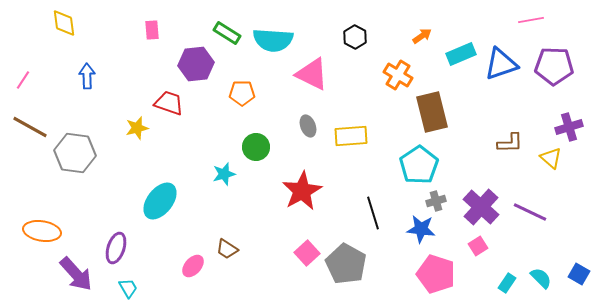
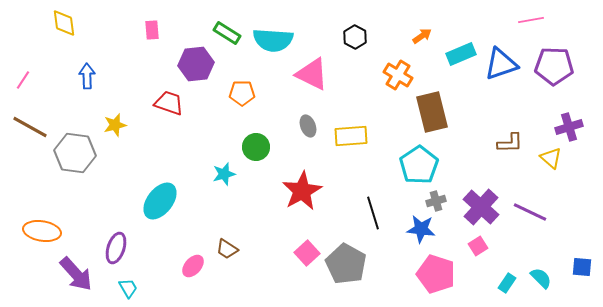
yellow star at (137, 128): moved 22 px left, 3 px up
blue square at (579, 274): moved 3 px right, 7 px up; rotated 25 degrees counterclockwise
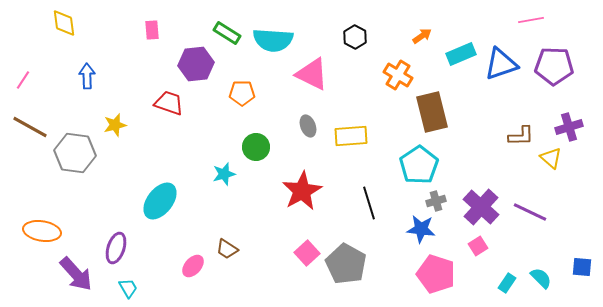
brown L-shape at (510, 143): moved 11 px right, 7 px up
black line at (373, 213): moved 4 px left, 10 px up
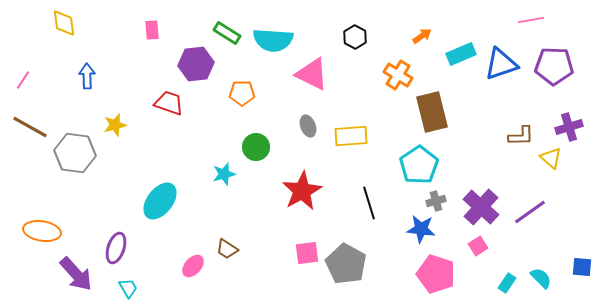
purple line at (530, 212): rotated 60 degrees counterclockwise
pink square at (307, 253): rotated 35 degrees clockwise
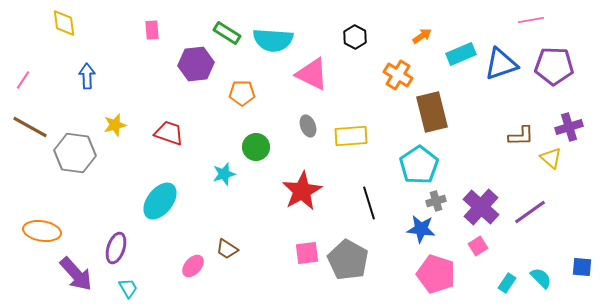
red trapezoid at (169, 103): moved 30 px down
gray pentagon at (346, 264): moved 2 px right, 4 px up
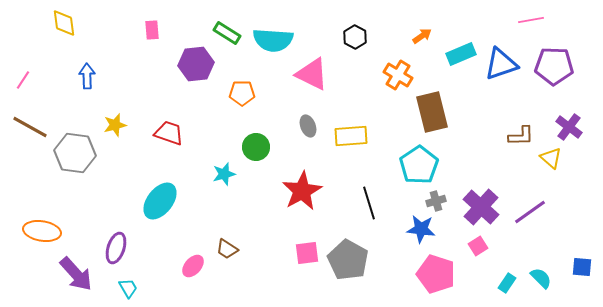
purple cross at (569, 127): rotated 36 degrees counterclockwise
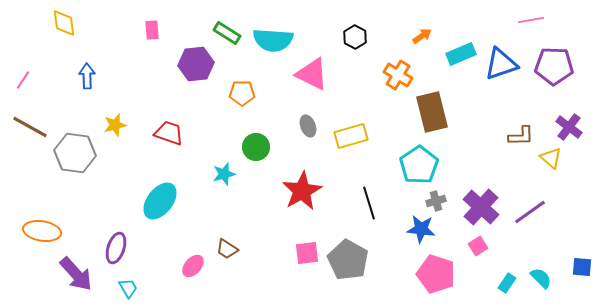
yellow rectangle at (351, 136): rotated 12 degrees counterclockwise
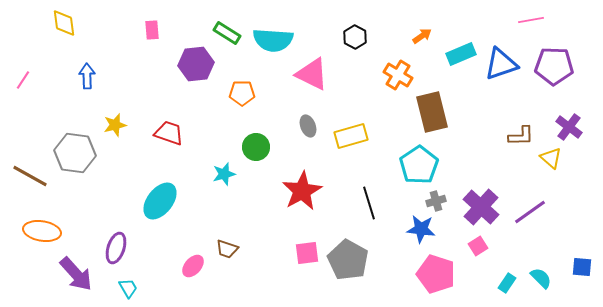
brown line at (30, 127): moved 49 px down
brown trapezoid at (227, 249): rotated 15 degrees counterclockwise
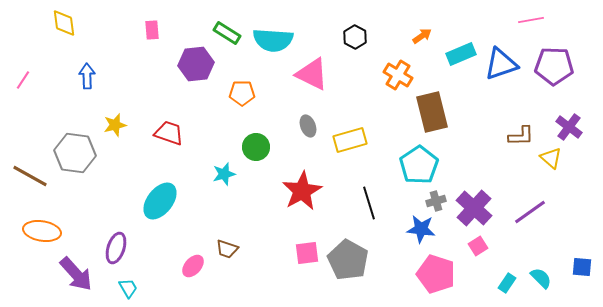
yellow rectangle at (351, 136): moved 1 px left, 4 px down
purple cross at (481, 207): moved 7 px left, 1 px down
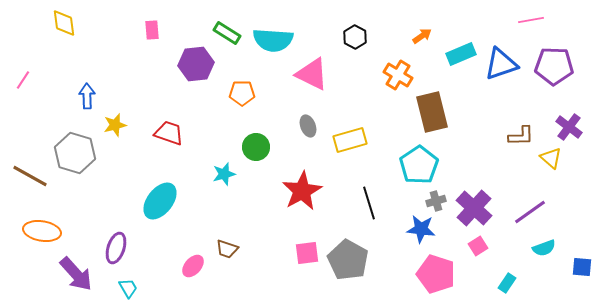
blue arrow at (87, 76): moved 20 px down
gray hexagon at (75, 153): rotated 9 degrees clockwise
cyan semicircle at (541, 278): moved 3 px right, 30 px up; rotated 115 degrees clockwise
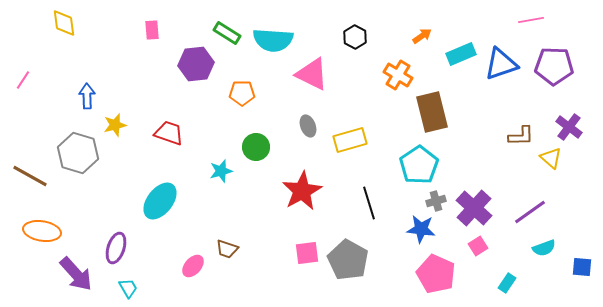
gray hexagon at (75, 153): moved 3 px right
cyan star at (224, 174): moved 3 px left, 3 px up
pink pentagon at (436, 274): rotated 6 degrees clockwise
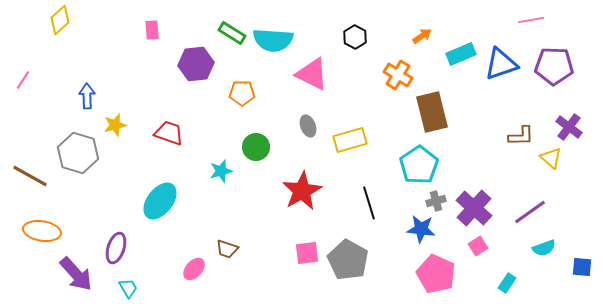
yellow diamond at (64, 23): moved 4 px left, 3 px up; rotated 56 degrees clockwise
green rectangle at (227, 33): moved 5 px right
pink ellipse at (193, 266): moved 1 px right, 3 px down
